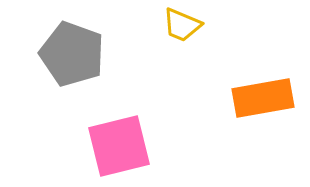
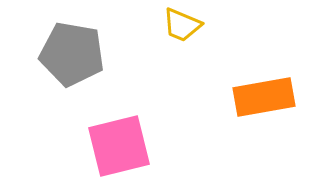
gray pentagon: rotated 10 degrees counterclockwise
orange rectangle: moved 1 px right, 1 px up
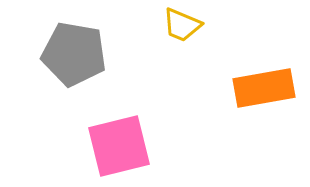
gray pentagon: moved 2 px right
orange rectangle: moved 9 px up
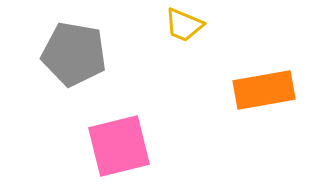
yellow trapezoid: moved 2 px right
orange rectangle: moved 2 px down
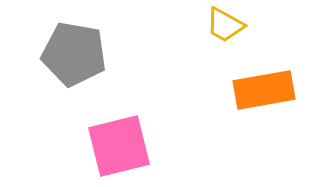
yellow trapezoid: moved 41 px right; rotated 6 degrees clockwise
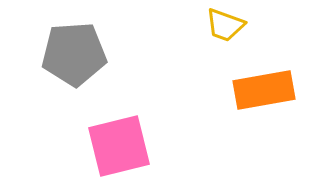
yellow trapezoid: rotated 9 degrees counterclockwise
gray pentagon: rotated 14 degrees counterclockwise
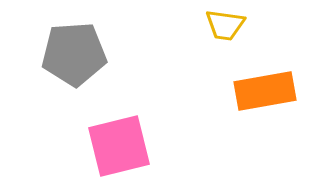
yellow trapezoid: rotated 12 degrees counterclockwise
orange rectangle: moved 1 px right, 1 px down
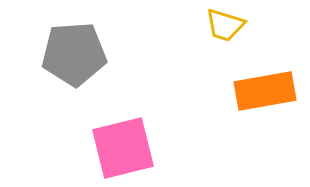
yellow trapezoid: rotated 9 degrees clockwise
pink square: moved 4 px right, 2 px down
